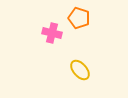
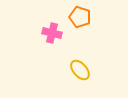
orange pentagon: moved 1 px right, 1 px up
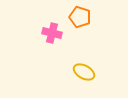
yellow ellipse: moved 4 px right, 2 px down; rotated 20 degrees counterclockwise
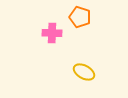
pink cross: rotated 12 degrees counterclockwise
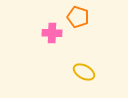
orange pentagon: moved 2 px left
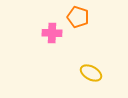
yellow ellipse: moved 7 px right, 1 px down
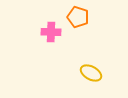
pink cross: moved 1 px left, 1 px up
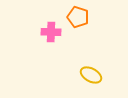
yellow ellipse: moved 2 px down
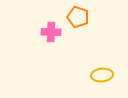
yellow ellipse: moved 11 px right; rotated 35 degrees counterclockwise
